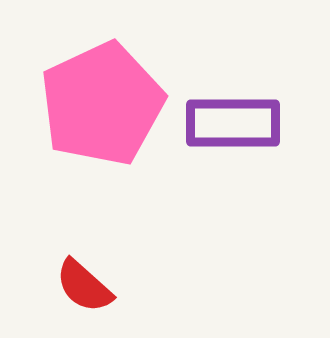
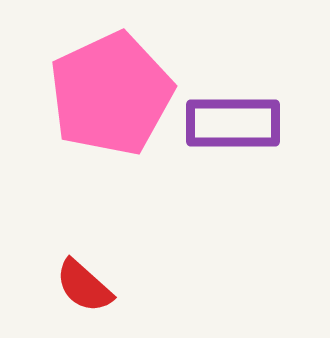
pink pentagon: moved 9 px right, 10 px up
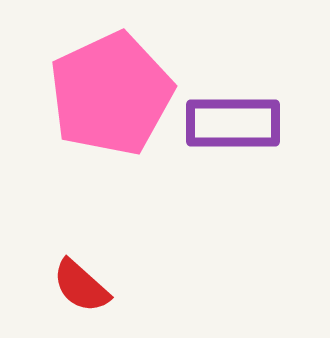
red semicircle: moved 3 px left
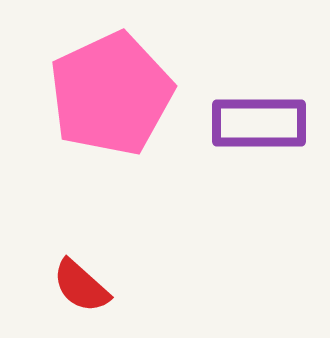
purple rectangle: moved 26 px right
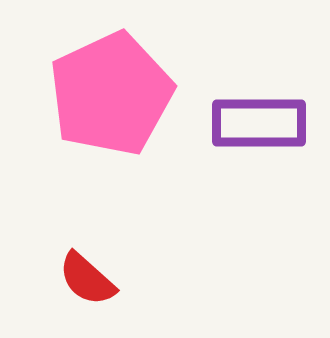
red semicircle: moved 6 px right, 7 px up
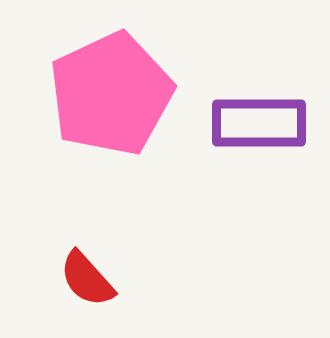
red semicircle: rotated 6 degrees clockwise
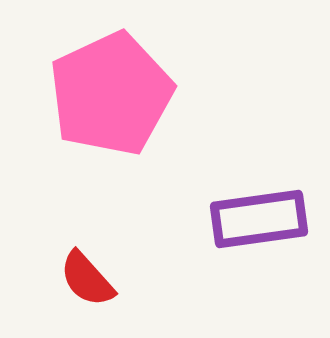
purple rectangle: moved 96 px down; rotated 8 degrees counterclockwise
